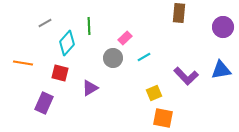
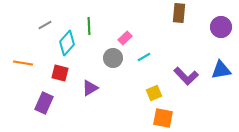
gray line: moved 2 px down
purple circle: moved 2 px left
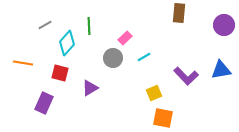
purple circle: moved 3 px right, 2 px up
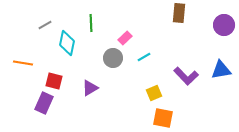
green line: moved 2 px right, 3 px up
cyan diamond: rotated 30 degrees counterclockwise
red square: moved 6 px left, 8 px down
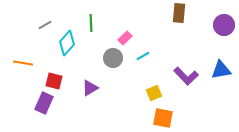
cyan diamond: rotated 30 degrees clockwise
cyan line: moved 1 px left, 1 px up
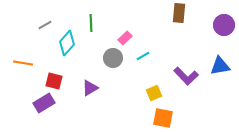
blue triangle: moved 1 px left, 4 px up
purple rectangle: rotated 35 degrees clockwise
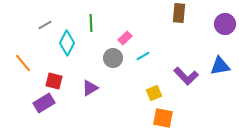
purple circle: moved 1 px right, 1 px up
cyan diamond: rotated 15 degrees counterclockwise
orange line: rotated 42 degrees clockwise
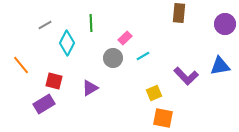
orange line: moved 2 px left, 2 px down
purple rectangle: moved 1 px down
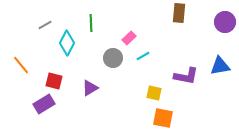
purple circle: moved 2 px up
pink rectangle: moved 4 px right
purple L-shape: rotated 35 degrees counterclockwise
yellow square: rotated 35 degrees clockwise
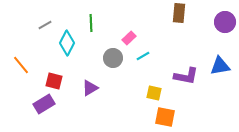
orange square: moved 2 px right, 1 px up
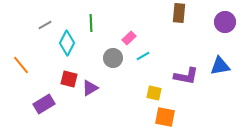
red square: moved 15 px right, 2 px up
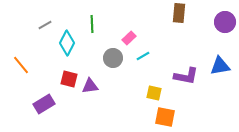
green line: moved 1 px right, 1 px down
purple triangle: moved 2 px up; rotated 24 degrees clockwise
